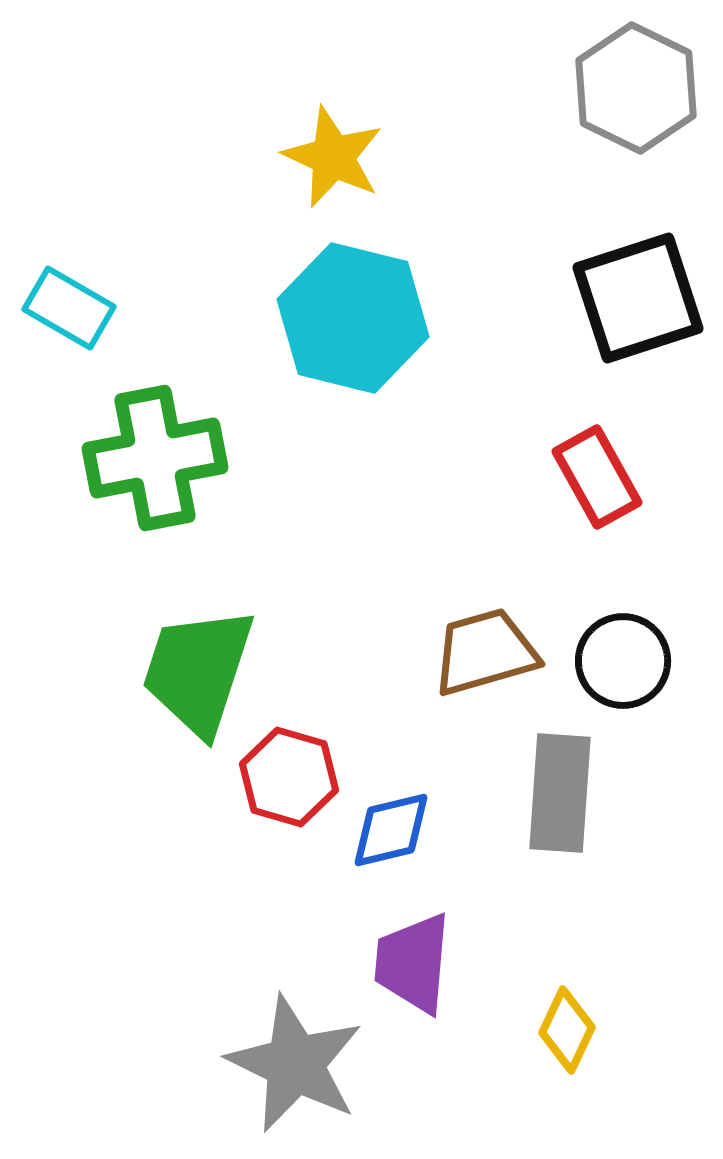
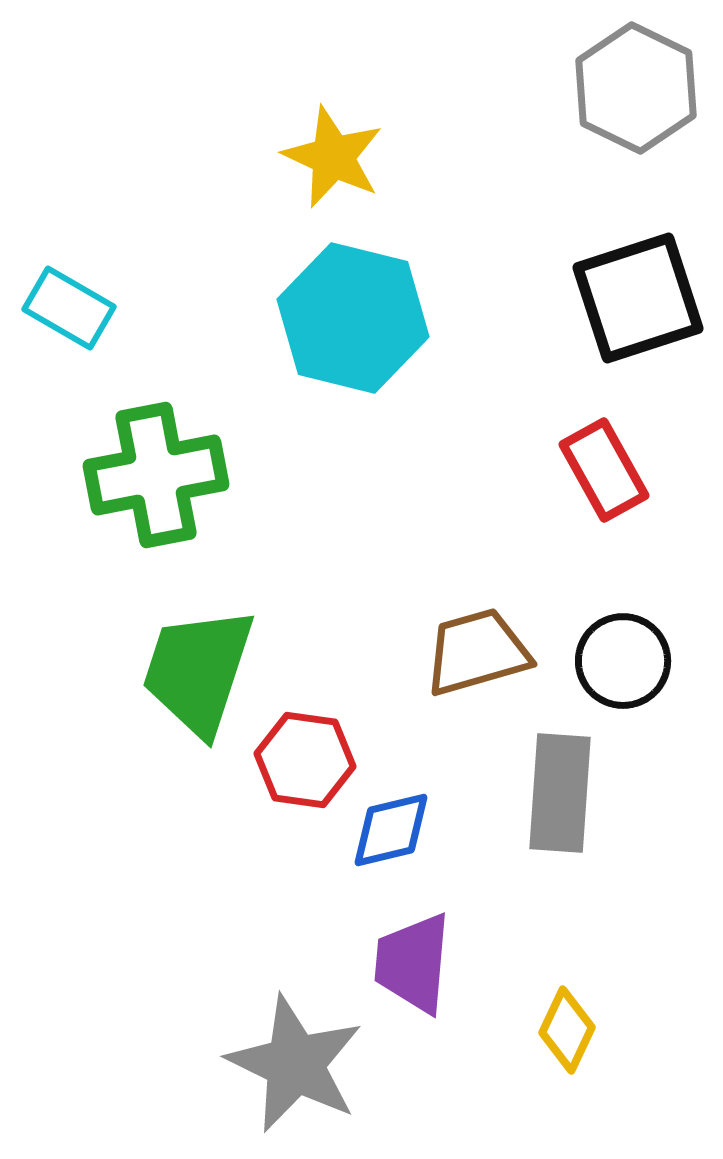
green cross: moved 1 px right, 17 px down
red rectangle: moved 7 px right, 7 px up
brown trapezoid: moved 8 px left
red hexagon: moved 16 px right, 17 px up; rotated 8 degrees counterclockwise
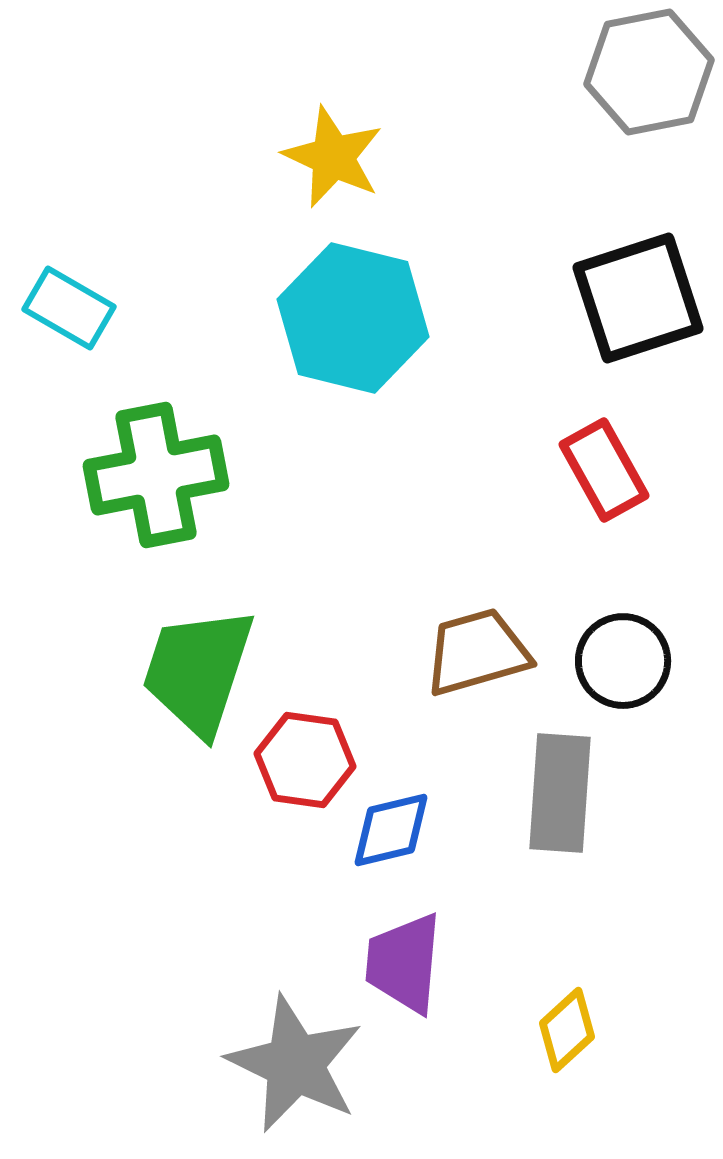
gray hexagon: moved 13 px right, 16 px up; rotated 23 degrees clockwise
purple trapezoid: moved 9 px left
yellow diamond: rotated 22 degrees clockwise
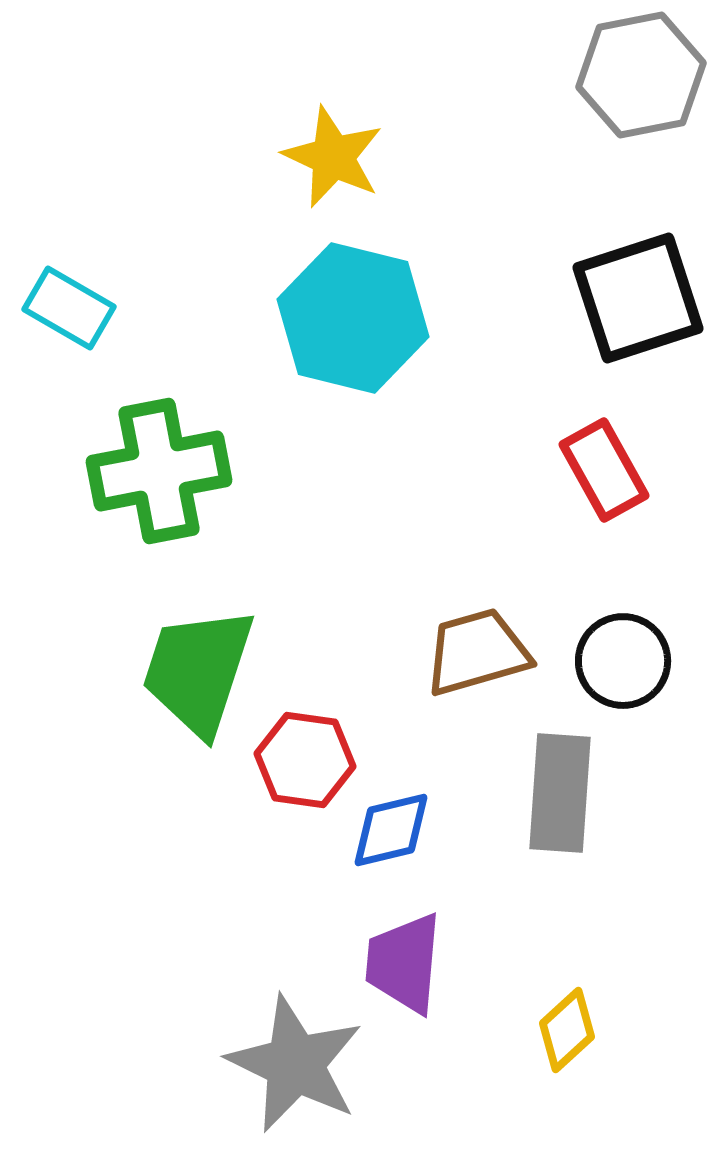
gray hexagon: moved 8 px left, 3 px down
green cross: moved 3 px right, 4 px up
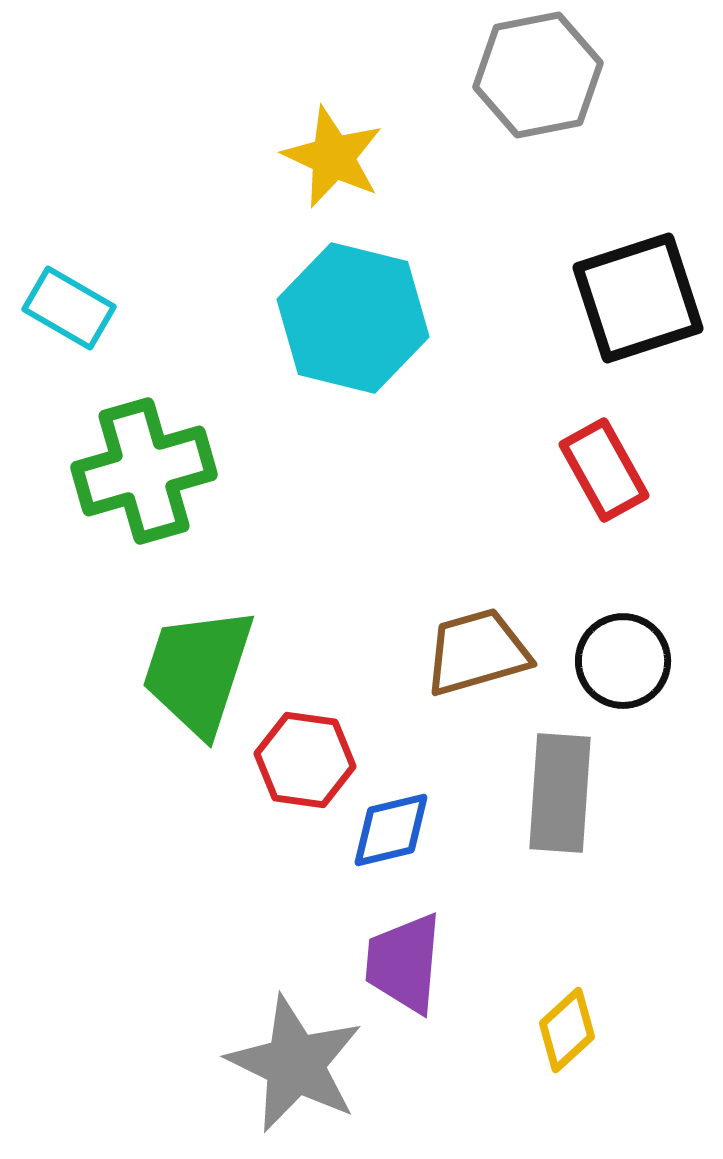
gray hexagon: moved 103 px left
green cross: moved 15 px left; rotated 5 degrees counterclockwise
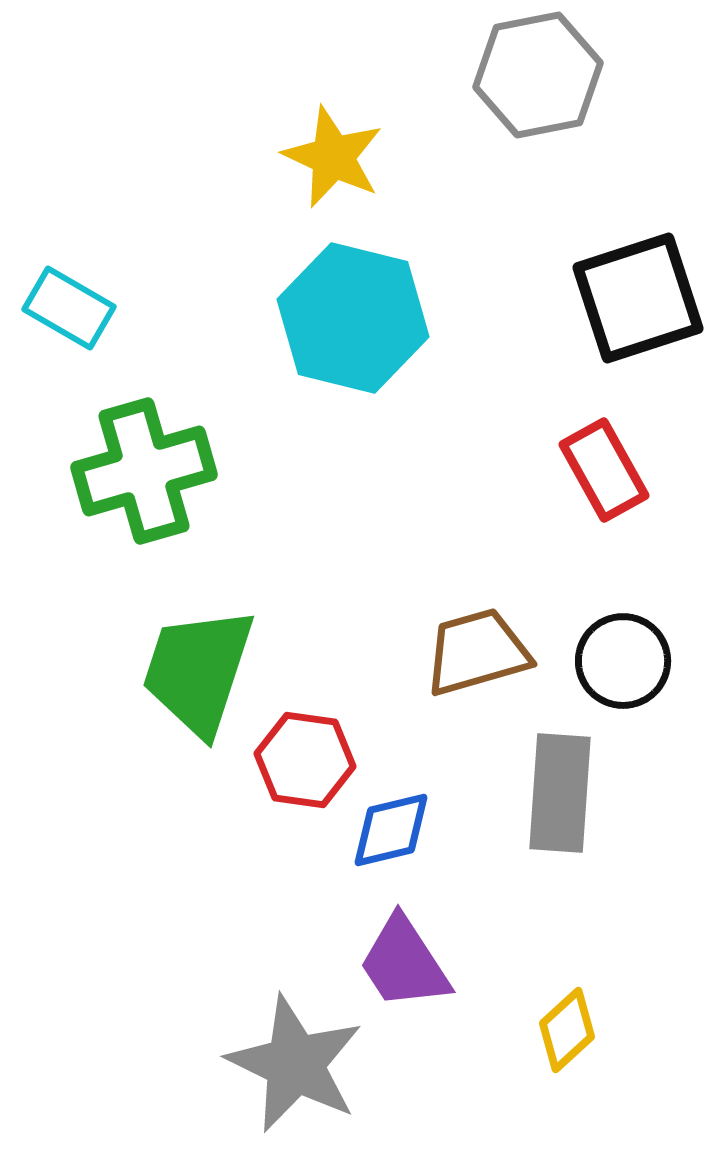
purple trapezoid: rotated 38 degrees counterclockwise
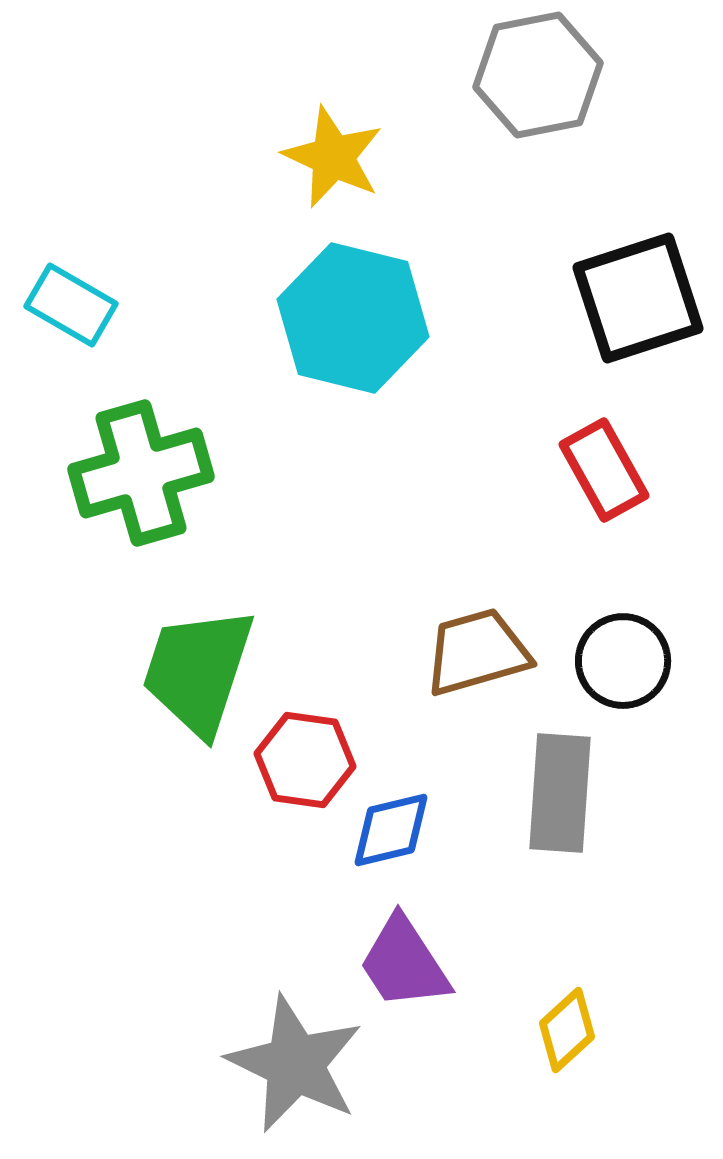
cyan rectangle: moved 2 px right, 3 px up
green cross: moved 3 px left, 2 px down
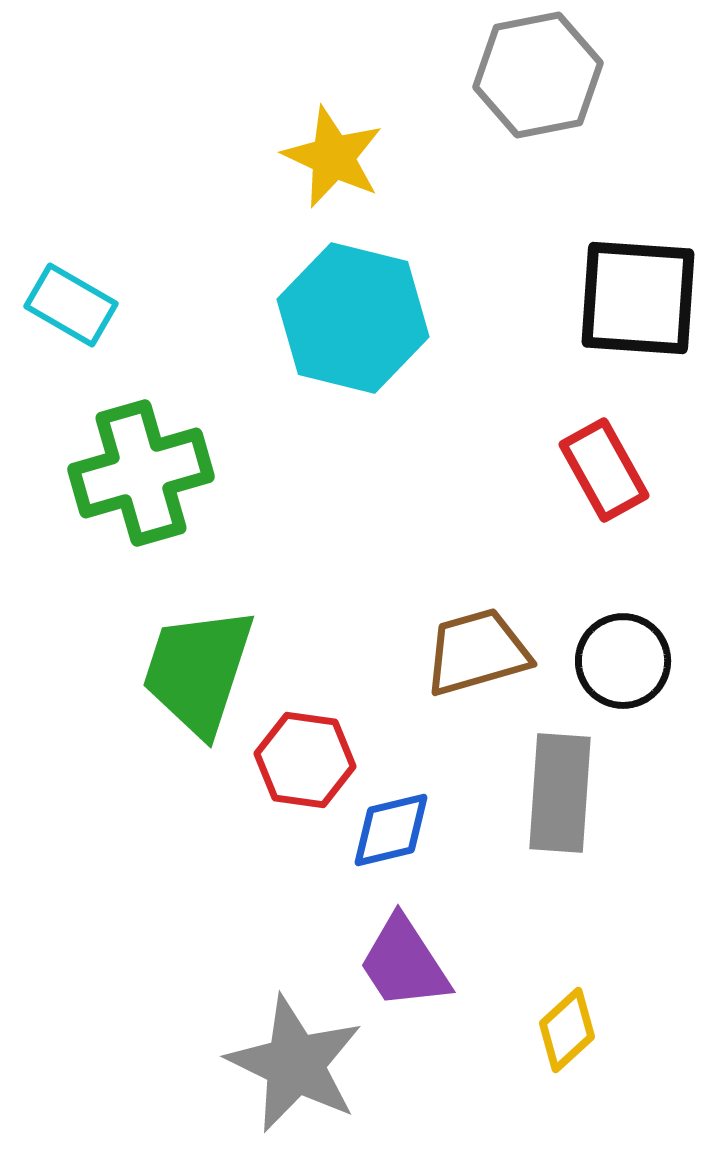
black square: rotated 22 degrees clockwise
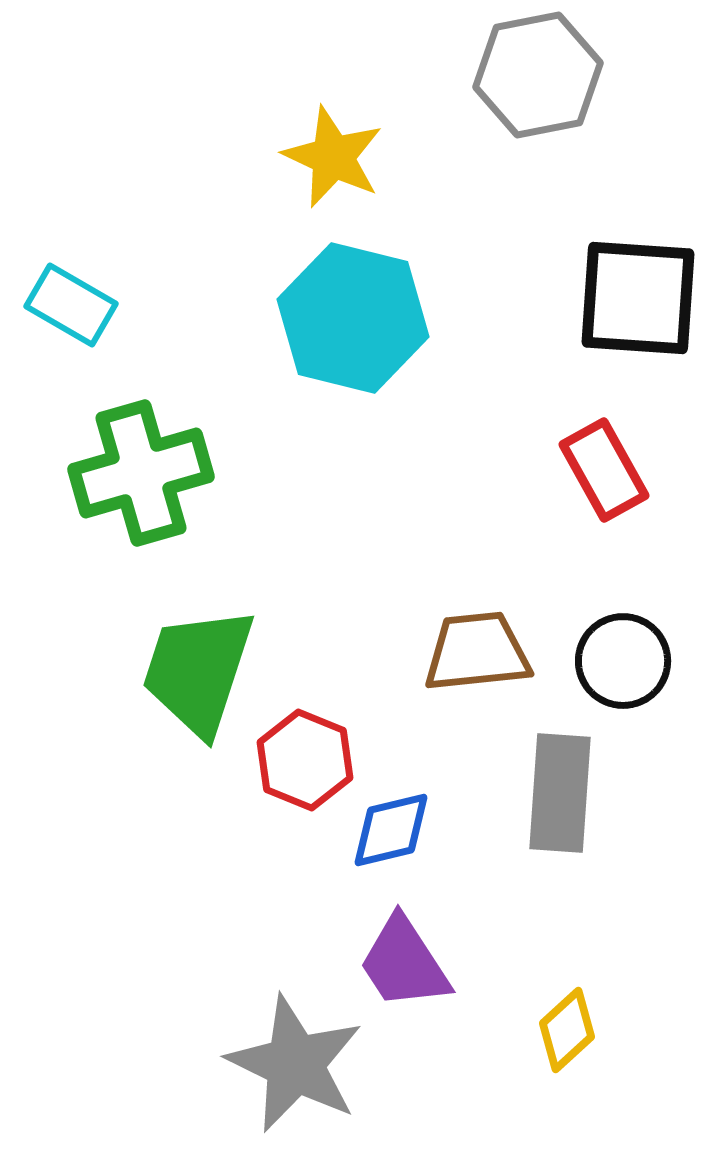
brown trapezoid: rotated 10 degrees clockwise
red hexagon: rotated 14 degrees clockwise
